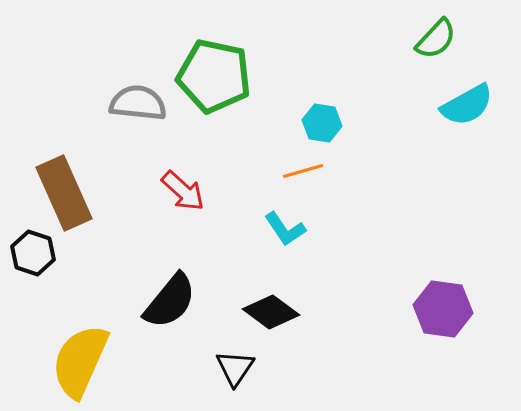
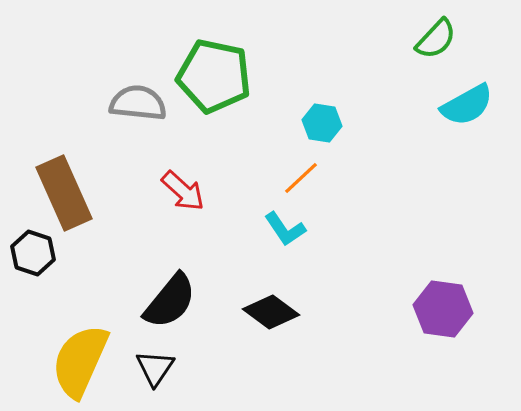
orange line: moved 2 px left, 7 px down; rotated 27 degrees counterclockwise
black triangle: moved 80 px left
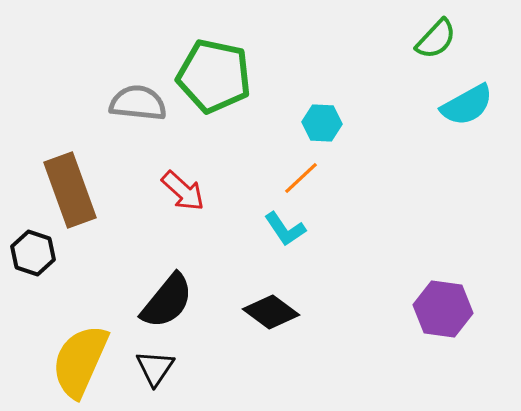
cyan hexagon: rotated 6 degrees counterclockwise
brown rectangle: moved 6 px right, 3 px up; rotated 4 degrees clockwise
black semicircle: moved 3 px left
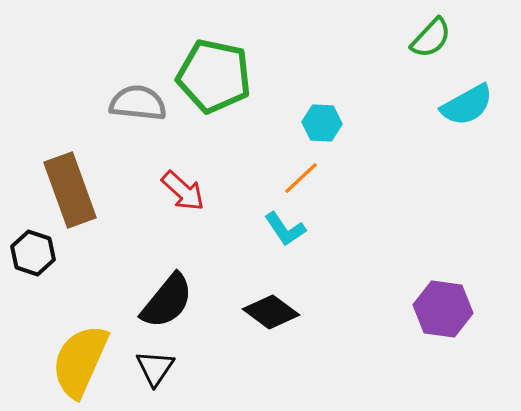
green semicircle: moved 5 px left, 1 px up
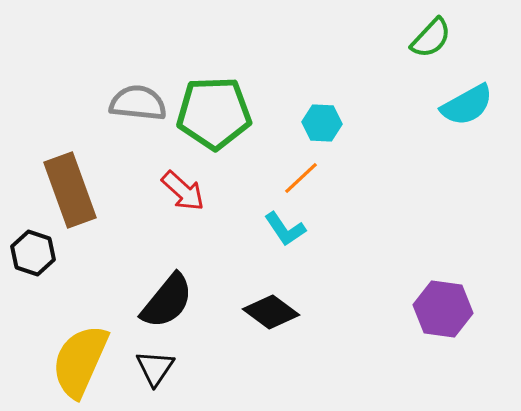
green pentagon: moved 37 px down; rotated 14 degrees counterclockwise
